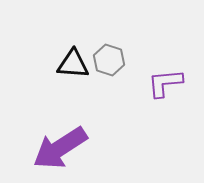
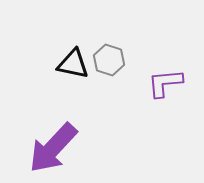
black triangle: rotated 8 degrees clockwise
purple arrow: moved 7 px left; rotated 14 degrees counterclockwise
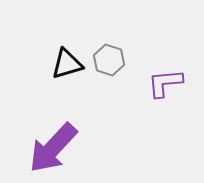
black triangle: moved 6 px left; rotated 28 degrees counterclockwise
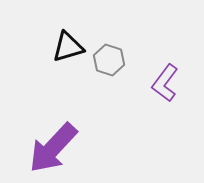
black triangle: moved 1 px right, 17 px up
purple L-shape: rotated 48 degrees counterclockwise
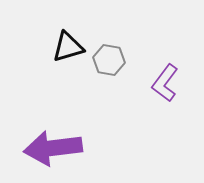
gray hexagon: rotated 8 degrees counterclockwise
purple arrow: rotated 40 degrees clockwise
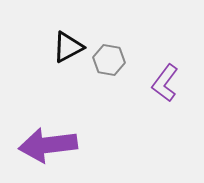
black triangle: rotated 12 degrees counterclockwise
purple arrow: moved 5 px left, 3 px up
